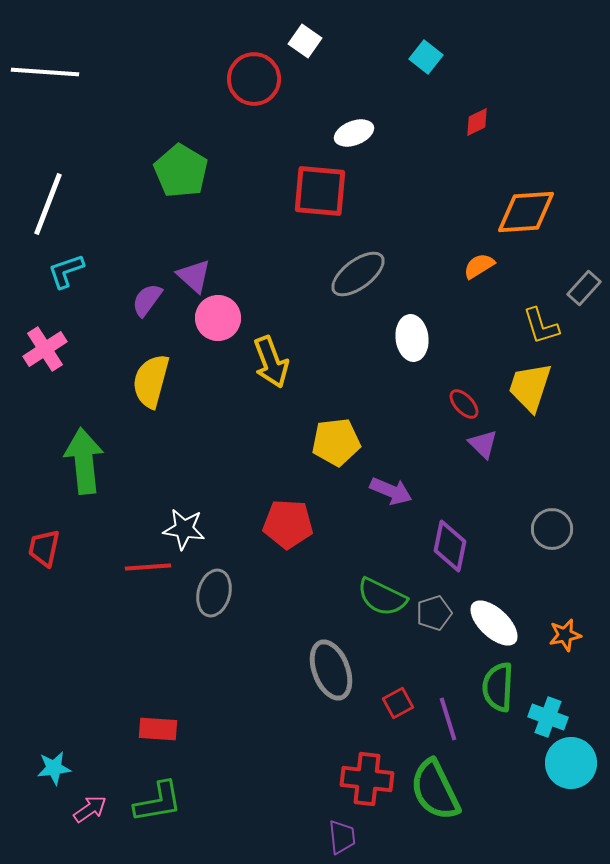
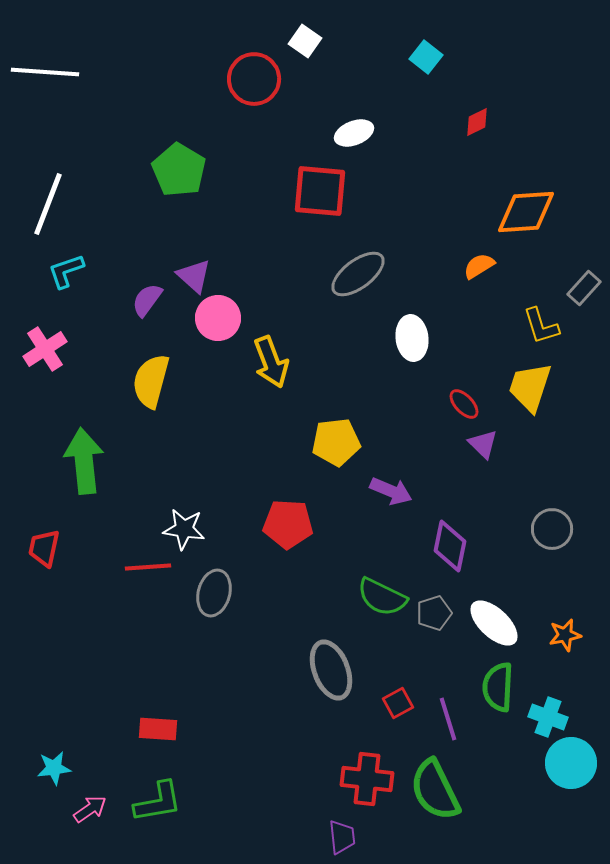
green pentagon at (181, 171): moved 2 px left, 1 px up
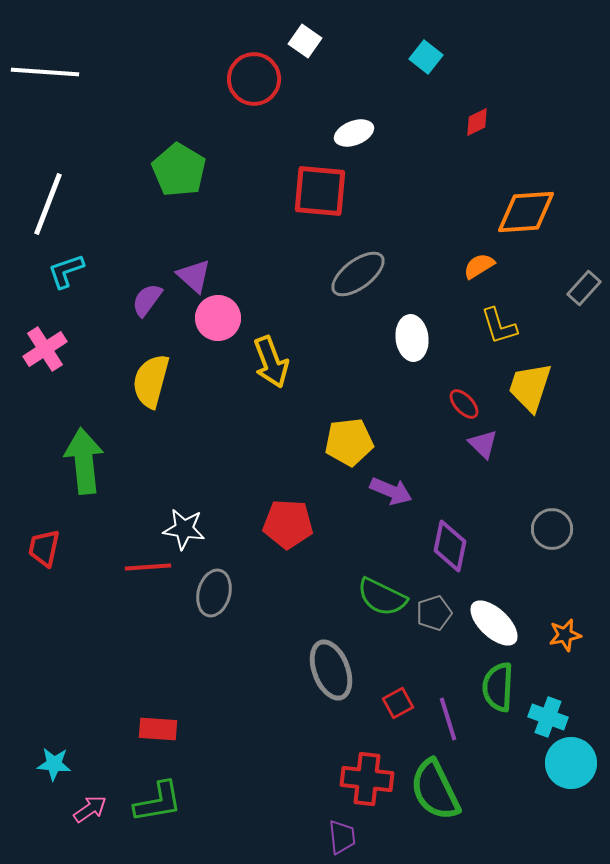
yellow L-shape at (541, 326): moved 42 px left
yellow pentagon at (336, 442): moved 13 px right
cyan star at (54, 768): moved 4 px up; rotated 12 degrees clockwise
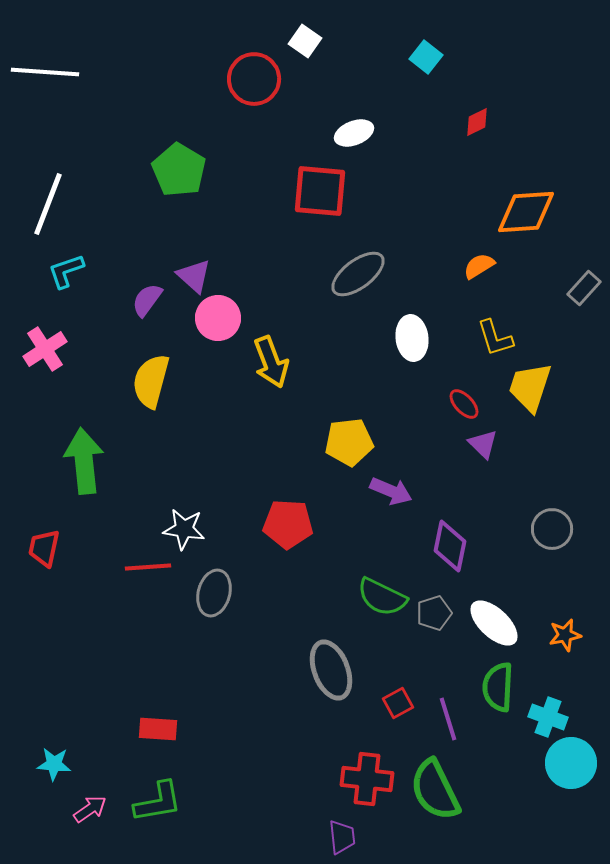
yellow L-shape at (499, 326): moved 4 px left, 12 px down
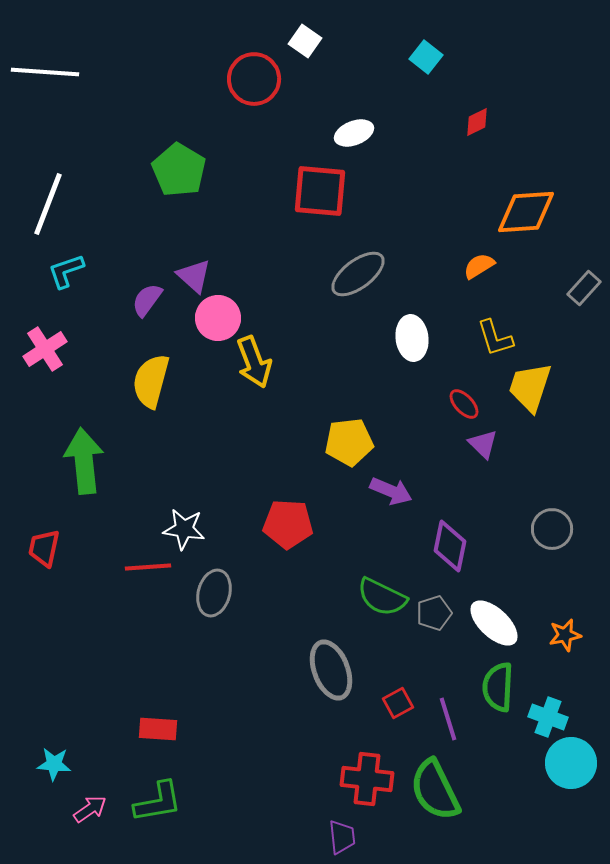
yellow arrow at (271, 362): moved 17 px left
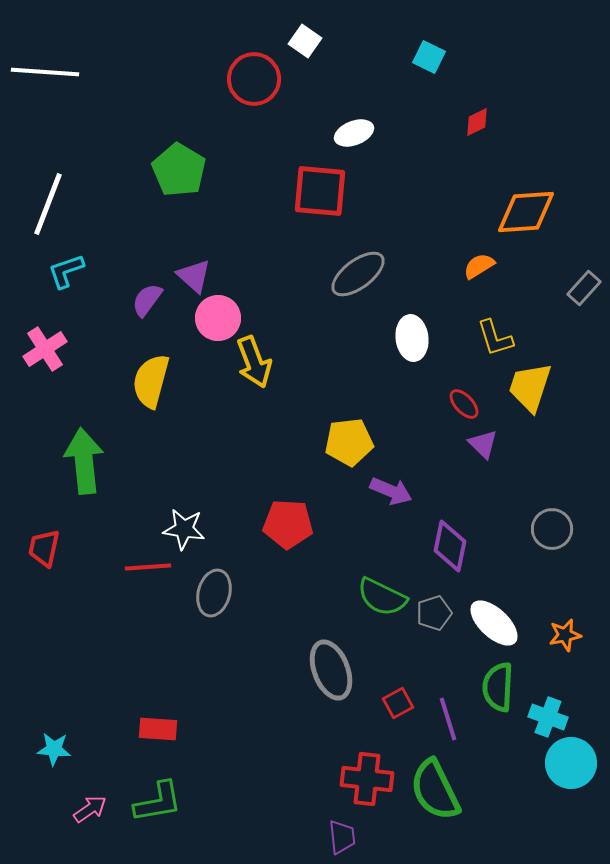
cyan square at (426, 57): moved 3 px right; rotated 12 degrees counterclockwise
cyan star at (54, 764): moved 15 px up
